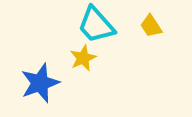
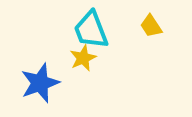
cyan trapezoid: moved 5 px left, 5 px down; rotated 21 degrees clockwise
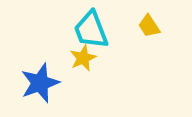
yellow trapezoid: moved 2 px left
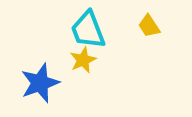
cyan trapezoid: moved 3 px left
yellow star: moved 2 px down
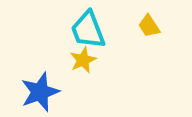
blue star: moved 9 px down
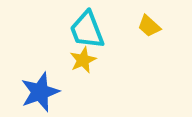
yellow trapezoid: rotated 15 degrees counterclockwise
cyan trapezoid: moved 1 px left
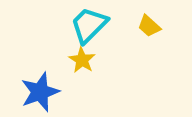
cyan trapezoid: moved 2 px right, 5 px up; rotated 66 degrees clockwise
yellow star: moved 1 px left; rotated 16 degrees counterclockwise
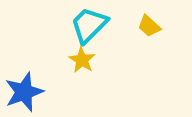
blue star: moved 16 px left
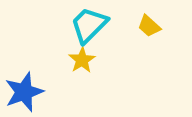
yellow star: rotated 8 degrees clockwise
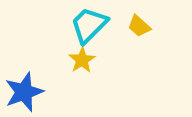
yellow trapezoid: moved 10 px left
